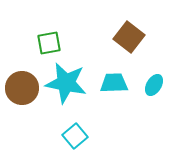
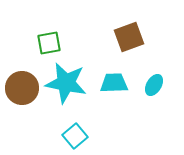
brown square: rotated 32 degrees clockwise
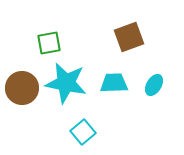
cyan square: moved 8 px right, 4 px up
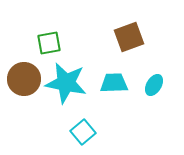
brown circle: moved 2 px right, 9 px up
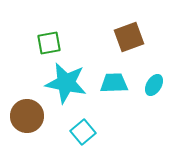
brown circle: moved 3 px right, 37 px down
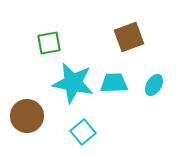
cyan star: moved 7 px right
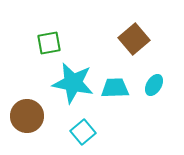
brown square: moved 5 px right, 2 px down; rotated 20 degrees counterclockwise
cyan trapezoid: moved 1 px right, 5 px down
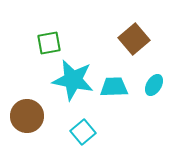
cyan star: moved 3 px up
cyan trapezoid: moved 1 px left, 1 px up
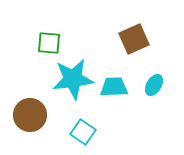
brown square: rotated 16 degrees clockwise
green square: rotated 15 degrees clockwise
cyan star: moved 1 px up; rotated 18 degrees counterclockwise
brown circle: moved 3 px right, 1 px up
cyan square: rotated 15 degrees counterclockwise
